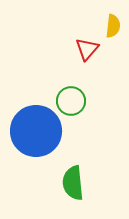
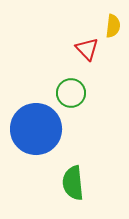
red triangle: rotated 25 degrees counterclockwise
green circle: moved 8 px up
blue circle: moved 2 px up
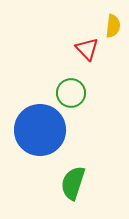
blue circle: moved 4 px right, 1 px down
green semicircle: rotated 24 degrees clockwise
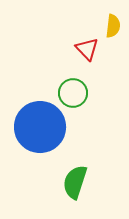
green circle: moved 2 px right
blue circle: moved 3 px up
green semicircle: moved 2 px right, 1 px up
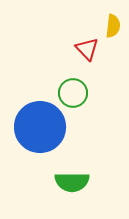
green semicircle: moved 3 px left; rotated 108 degrees counterclockwise
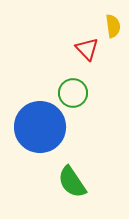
yellow semicircle: rotated 15 degrees counterclockwise
green semicircle: rotated 56 degrees clockwise
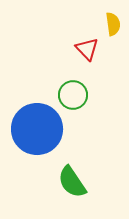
yellow semicircle: moved 2 px up
green circle: moved 2 px down
blue circle: moved 3 px left, 2 px down
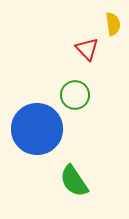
green circle: moved 2 px right
green semicircle: moved 2 px right, 1 px up
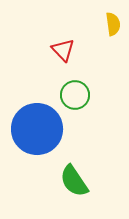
red triangle: moved 24 px left, 1 px down
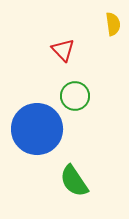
green circle: moved 1 px down
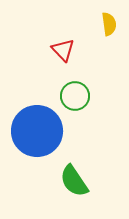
yellow semicircle: moved 4 px left
blue circle: moved 2 px down
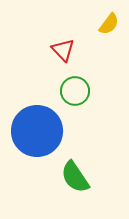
yellow semicircle: rotated 45 degrees clockwise
green circle: moved 5 px up
green semicircle: moved 1 px right, 4 px up
